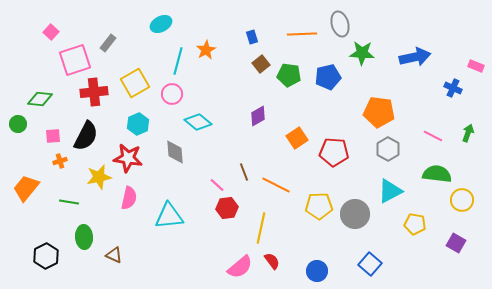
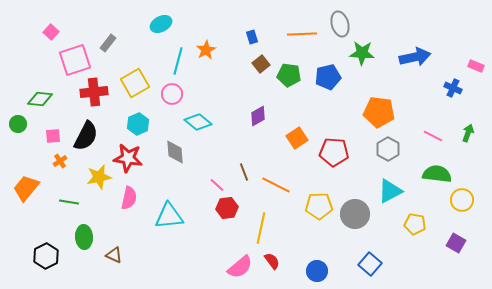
orange cross at (60, 161): rotated 16 degrees counterclockwise
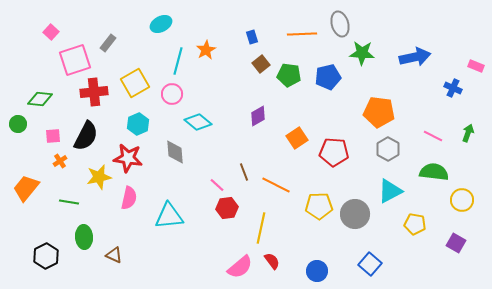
green semicircle at (437, 174): moved 3 px left, 2 px up
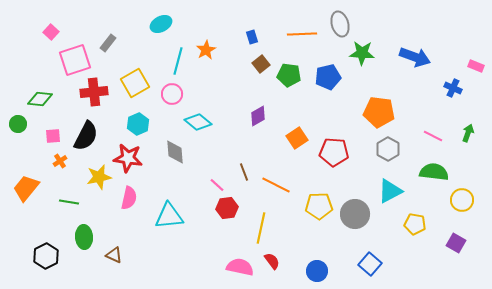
blue arrow at (415, 57): rotated 32 degrees clockwise
pink semicircle at (240, 267): rotated 128 degrees counterclockwise
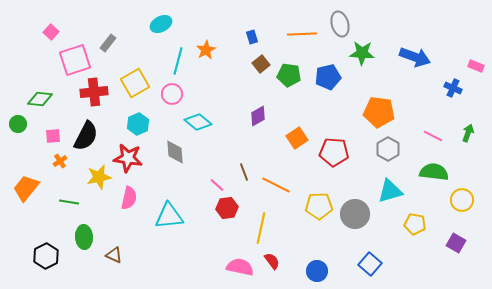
cyan triangle at (390, 191): rotated 12 degrees clockwise
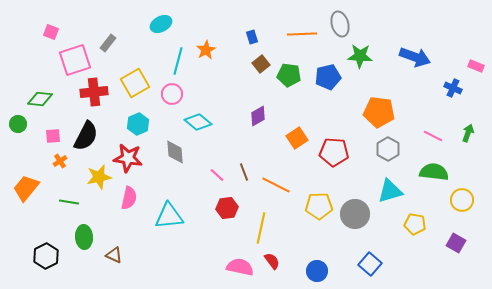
pink square at (51, 32): rotated 21 degrees counterclockwise
green star at (362, 53): moved 2 px left, 3 px down
pink line at (217, 185): moved 10 px up
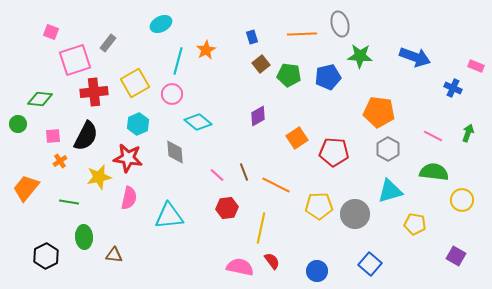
purple square at (456, 243): moved 13 px down
brown triangle at (114, 255): rotated 18 degrees counterclockwise
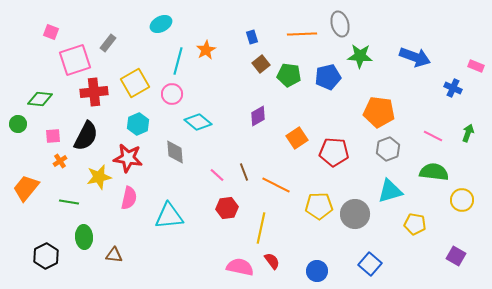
gray hexagon at (388, 149): rotated 10 degrees clockwise
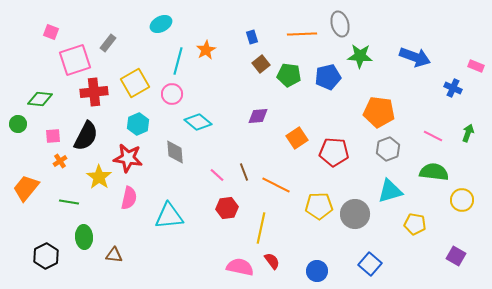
purple diamond at (258, 116): rotated 25 degrees clockwise
yellow star at (99, 177): rotated 25 degrees counterclockwise
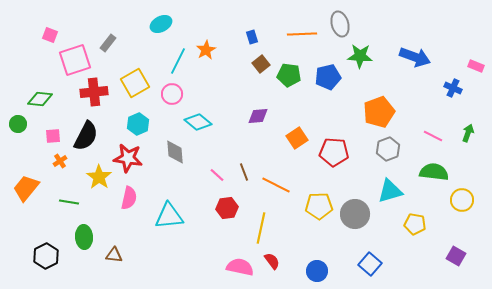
pink square at (51, 32): moved 1 px left, 3 px down
cyan line at (178, 61): rotated 12 degrees clockwise
orange pentagon at (379, 112): rotated 28 degrees counterclockwise
